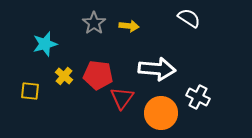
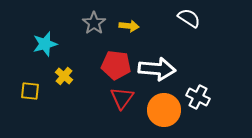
red pentagon: moved 18 px right, 10 px up
orange circle: moved 3 px right, 3 px up
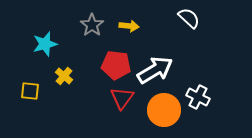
white semicircle: rotated 10 degrees clockwise
gray star: moved 2 px left, 2 px down
white arrow: moved 2 px left, 1 px down; rotated 36 degrees counterclockwise
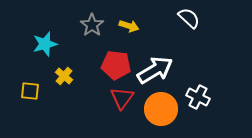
yellow arrow: rotated 12 degrees clockwise
orange circle: moved 3 px left, 1 px up
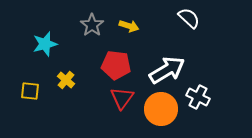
white arrow: moved 12 px right
yellow cross: moved 2 px right, 4 px down
